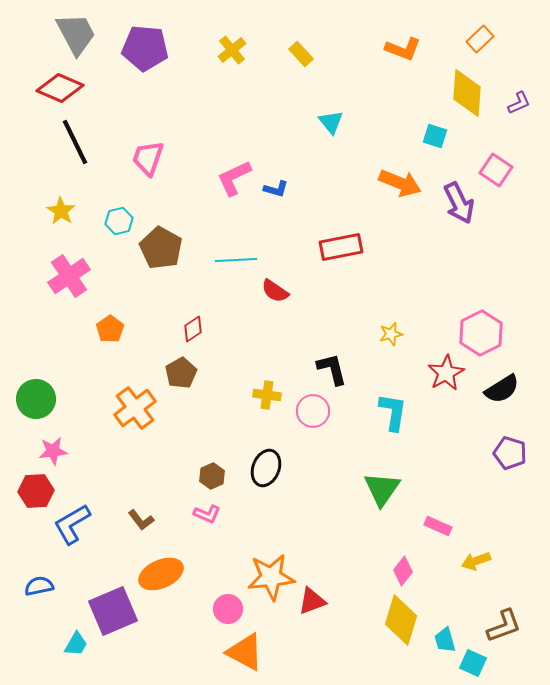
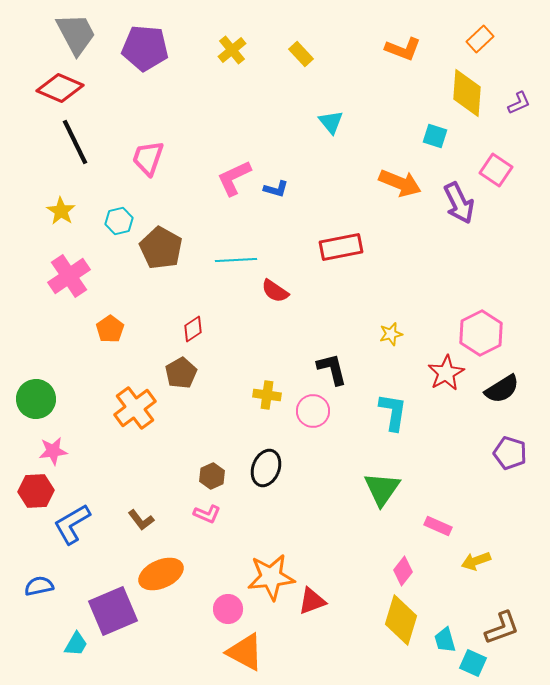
brown L-shape at (504, 626): moved 2 px left, 2 px down
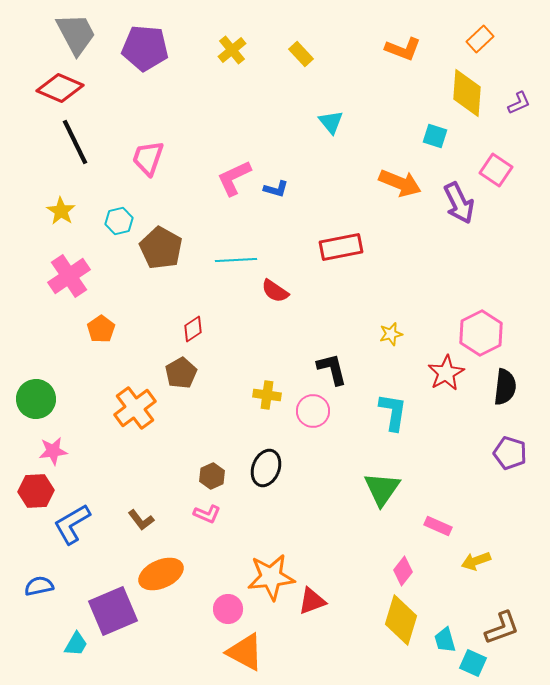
orange pentagon at (110, 329): moved 9 px left
black semicircle at (502, 389): moved 3 px right, 2 px up; rotated 51 degrees counterclockwise
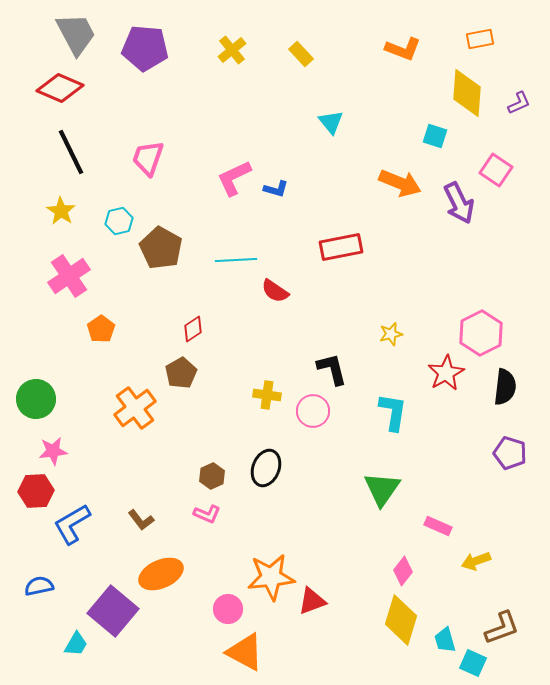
orange rectangle at (480, 39): rotated 32 degrees clockwise
black line at (75, 142): moved 4 px left, 10 px down
purple square at (113, 611): rotated 27 degrees counterclockwise
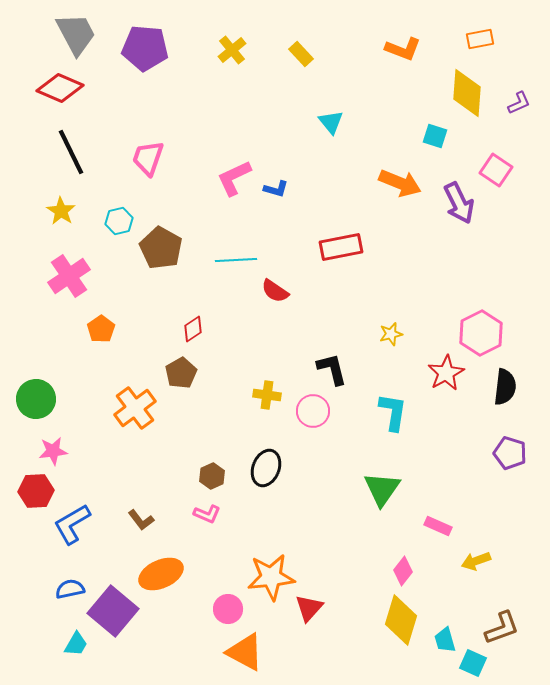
blue semicircle at (39, 586): moved 31 px right, 3 px down
red triangle at (312, 601): moved 3 px left, 7 px down; rotated 28 degrees counterclockwise
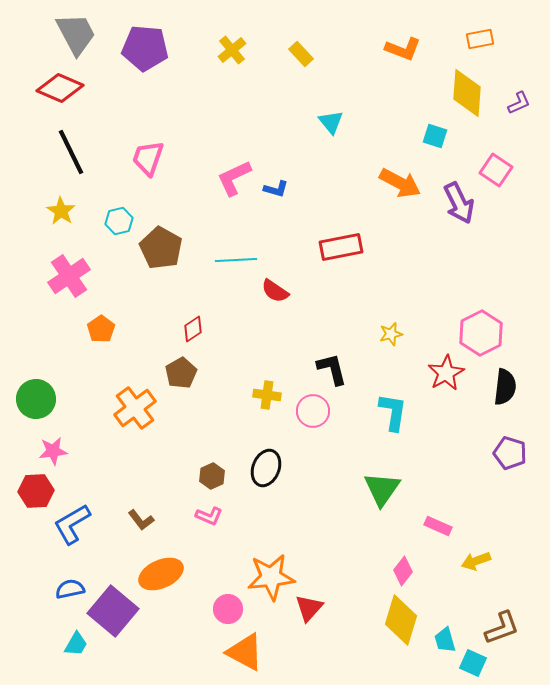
orange arrow at (400, 183): rotated 6 degrees clockwise
pink L-shape at (207, 514): moved 2 px right, 2 px down
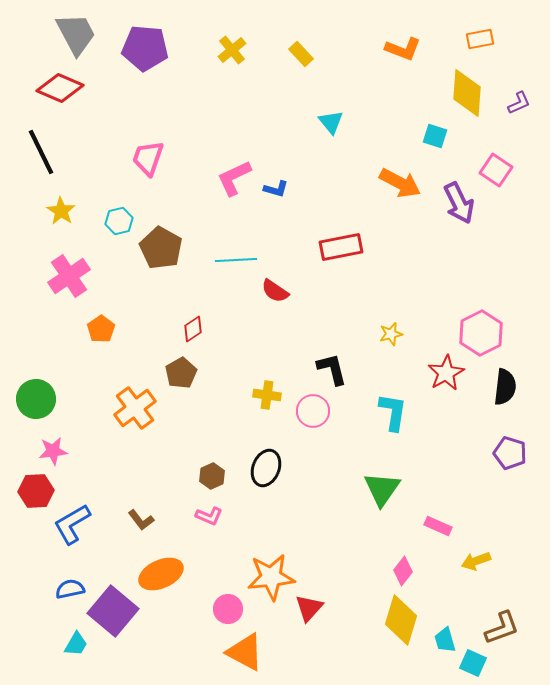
black line at (71, 152): moved 30 px left
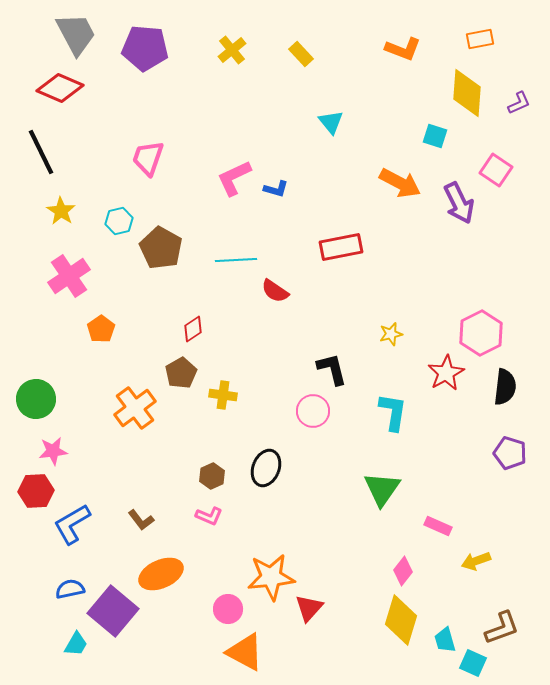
yellow cross at (267, 395): moved 44 px left
